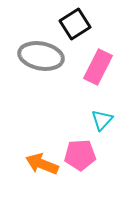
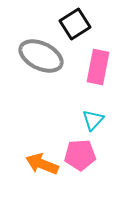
gray ellipse: rotated 15 degrees clockwise
pink rectangle: rotated 16 degrees counterclockwise
cyan triangle: moved 9 px left
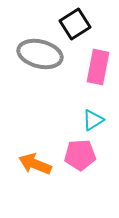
gray ellipse: moved 1 px left, 2 px up; rotated 12 degrees counterclockwise
cyan triangle: rotated 15 degrees clockwise
orange arrow: moved 7 px left
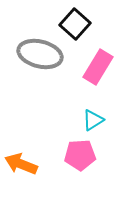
black square: rotated 16 degrees counterclockwise
pink rectangle: rotated 20 degrees clockwise
orange arrow: moved 14 px left
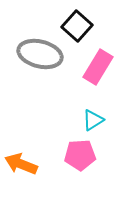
black square: moved 2 px right, 2 px down
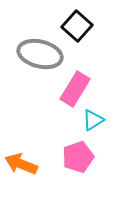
pink rectangle: moved 23 px left, 22 px down
pink pentagon: moved 2 px left, 2 px down; rotated 16 degrees counterclockwise
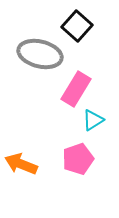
pink rectangle: moved 1 px right
pink pentagon: moved 2 px down
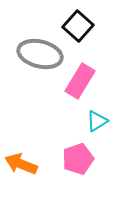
black square: moved 1 px right
pink rectangle: moved 4 px right, 8 px up
cyan triangle: moved 4 px right, 1 px down
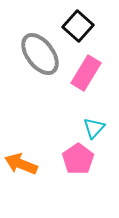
gray ellipse: rotated 39 degrees clockwise
pink rectangle: moved 6 px right, 8 px up
cyan triangle: moved 3 px left, 7 px down; rotated 15 degrees counterclockwise
pink pentagon: rotated 16 degrees counterclockwise
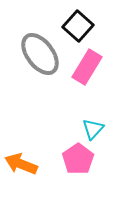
pink rectangle: moved 1 px right, 6 px up
cyan triangle: moved 1 px left, 1 px down
